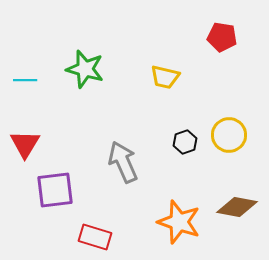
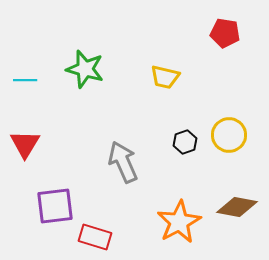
red pentagon: moved 3 px right, 4 px up
purple square: moved 16 px down
orange star: rotated 24 degrees clockwise
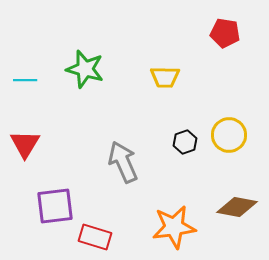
yellow trapezoid: rotated 12 degrees counterclockwise
orange star: moved 5 px left, 5 px down; rotated 21 degrees clockwise
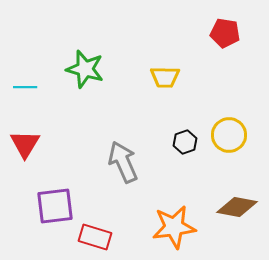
cyan line: moved 7 px down
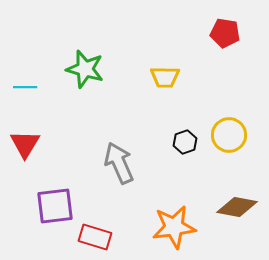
gray arrow: moved 4 px left, 1 px down
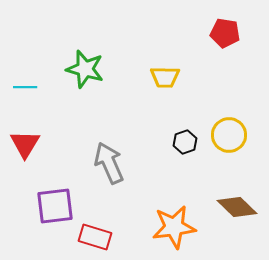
gray arrow: moved 10 px left
brown diamond: rotated 33 degrees clockwise
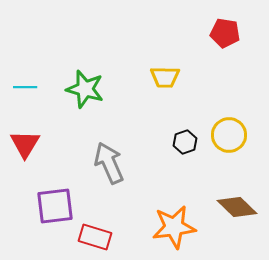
green star: moved 20 px down
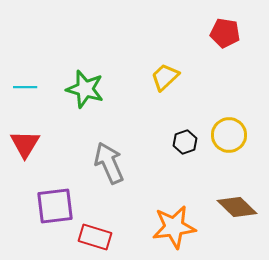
yellow trapezoid: rotated 136 degrees clockwise
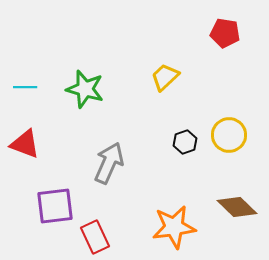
red triangle: rotated 40 degrees counterclockwise
gray arrow: rotated 48 degrees clockwise
red rectangle: rotated 48 degrees clockwise
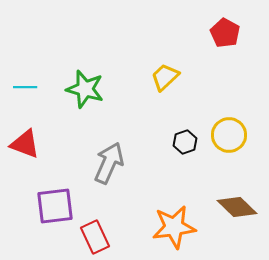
red pentagon: rotated 20 degrees clockwise
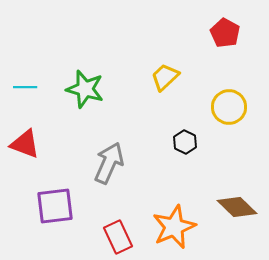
yellow circle: moved 28 px up
black hexagon: rotated 15 degrees counterclockwise
orange star: rotated 15 degrees counterclockwise
red rectangle: moved 23 px right
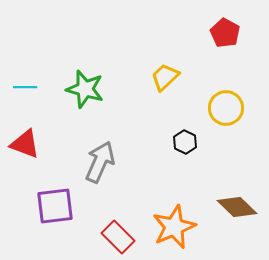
yellow circle: moved 3 px left, 1 px down
gray arrow: moved 9 px left, 1 px up
red rectangle: rotated 20 degrees counterclockwise
